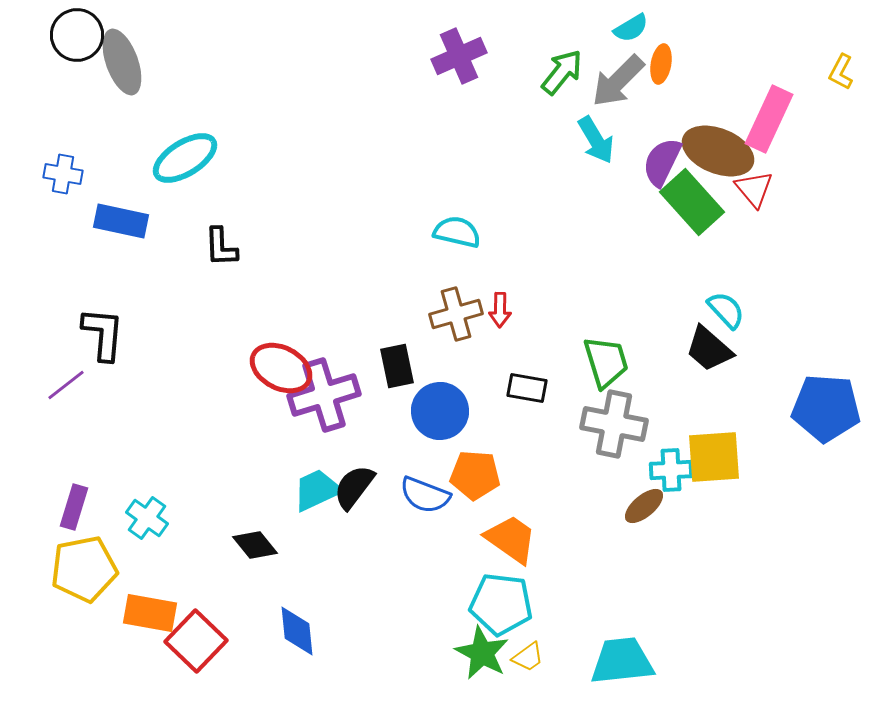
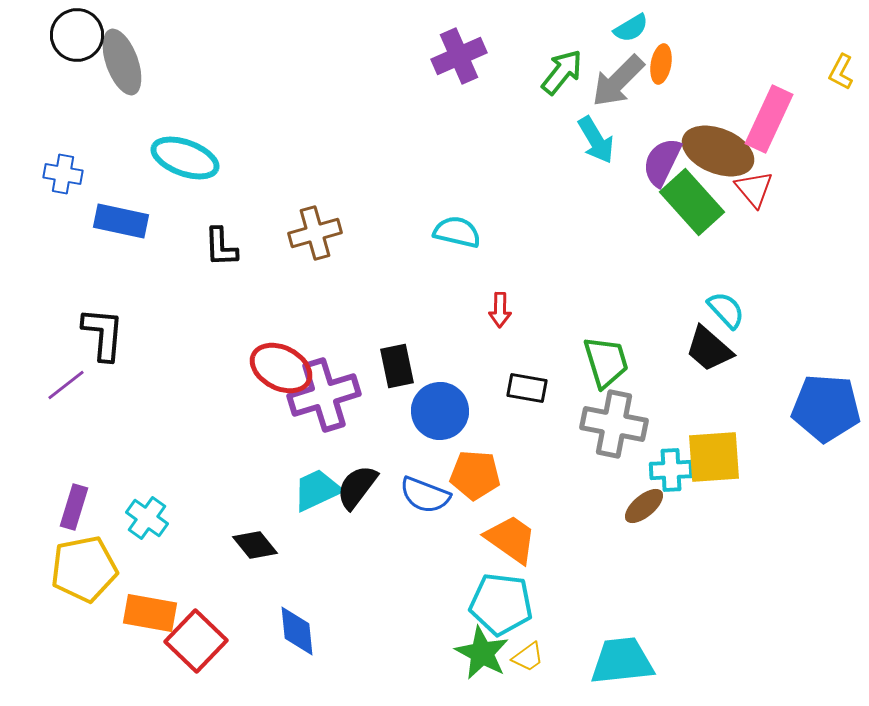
cyan ellipse at (185, 158): rotated 52 degrees clockwise
brown cross at (456, 314): moved 141 px left, 81 px up
black semicircle at (354, 487): moved 3 px right
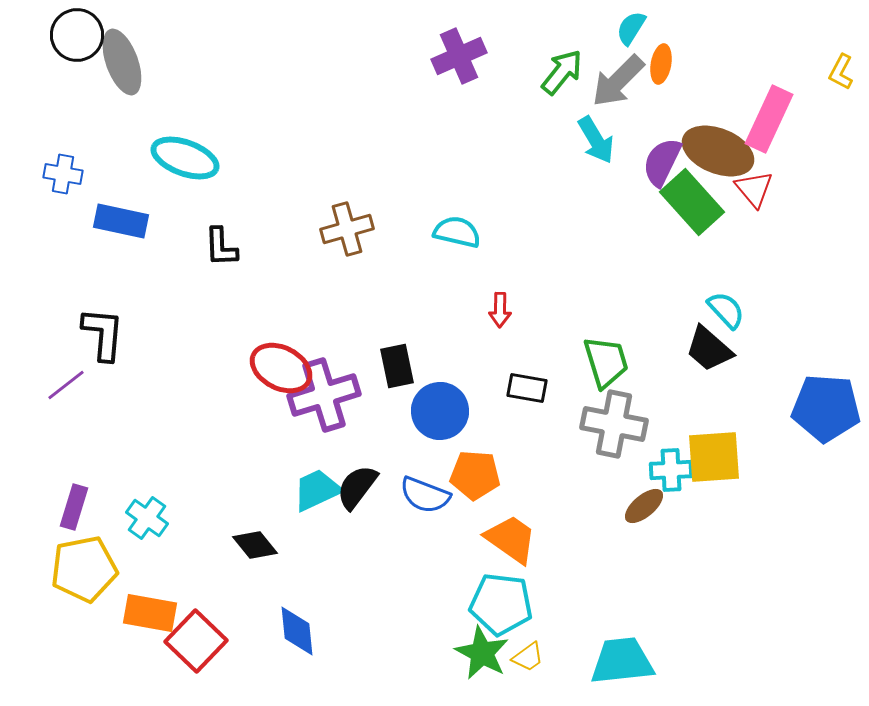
cyan semicircle at (631, 28): rotated 153 degrees clockwise
brown cross at (315, 233): moved 32 px right, 4 px up
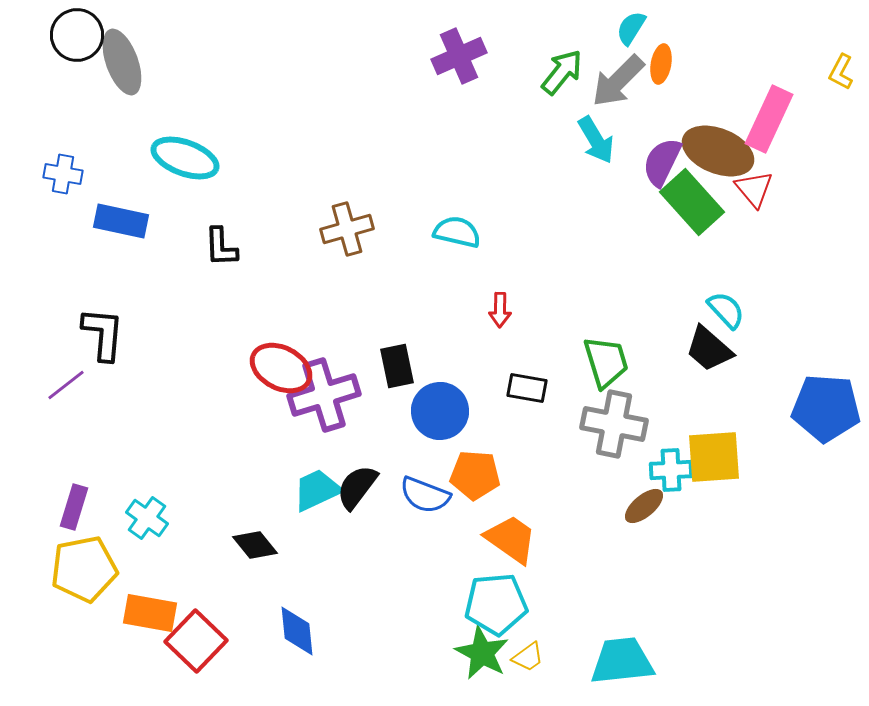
cyan pentagon at (501, 604): moved 5 px left; rotated 12 degrees counterclockwise
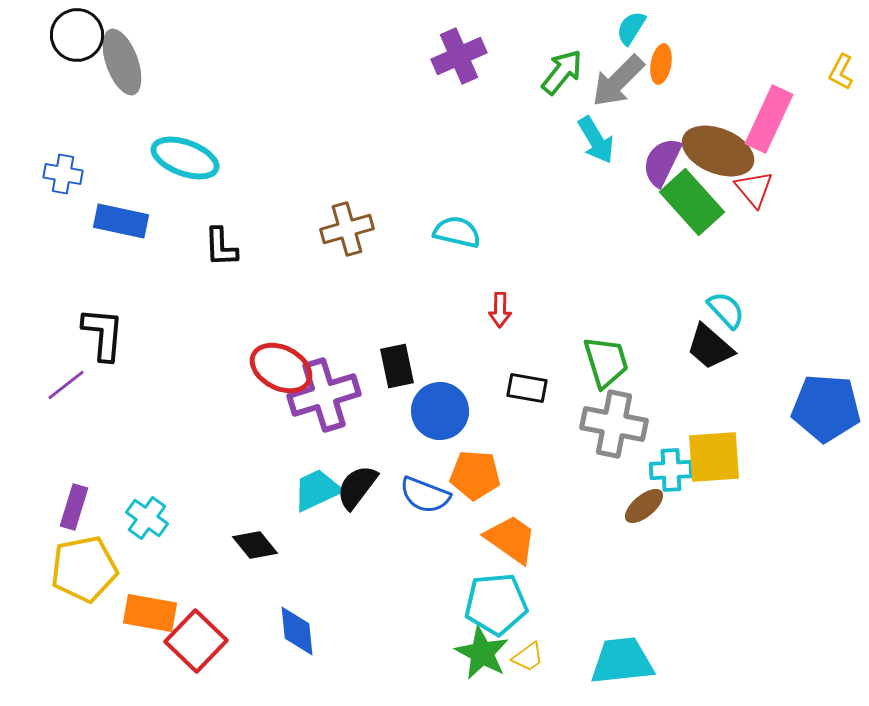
black trapezoid at (709, 349): moved 1 px right, 2 px up
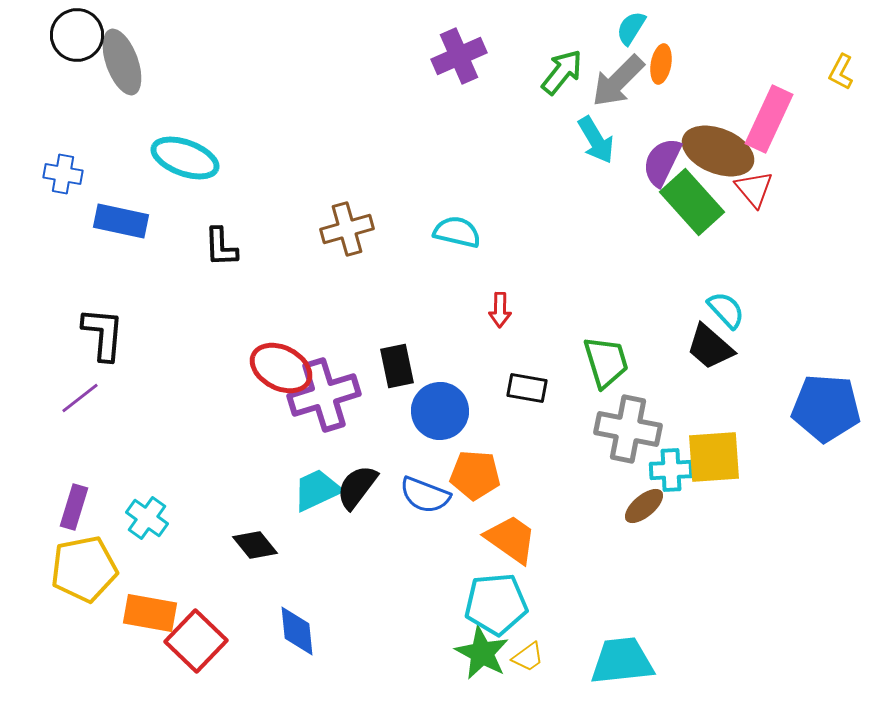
purple line at (66, 385): moved 14 px right, 13 px down
gray cross at (614, 424): moved 14 px right, 5 px down
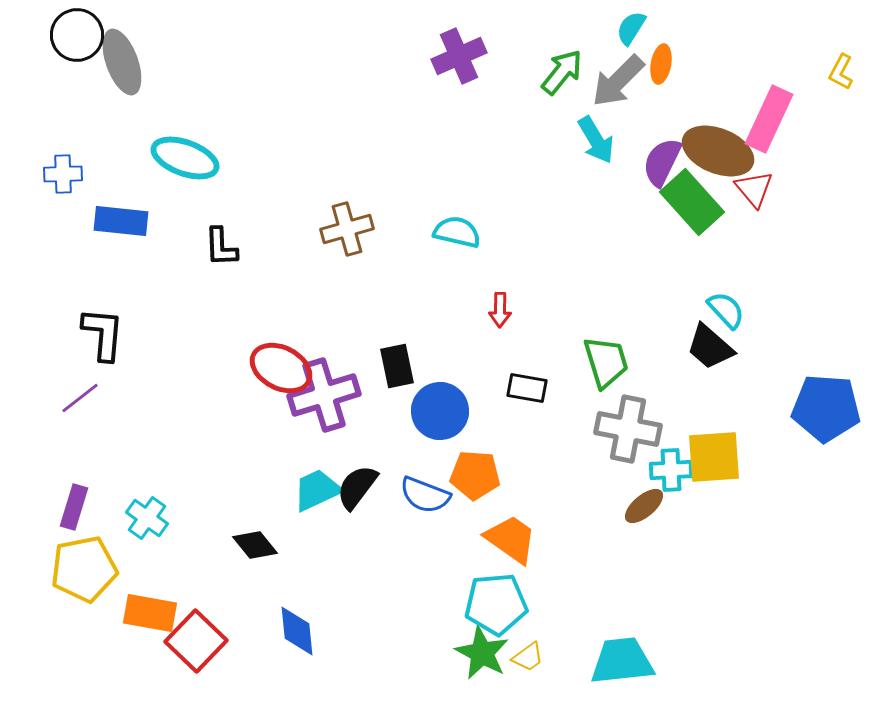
blue cross at (63, 174): rotated 12 degrees counterclockwise
blue rectangle at (121, 221): rotated 6 degrees counterclockwise
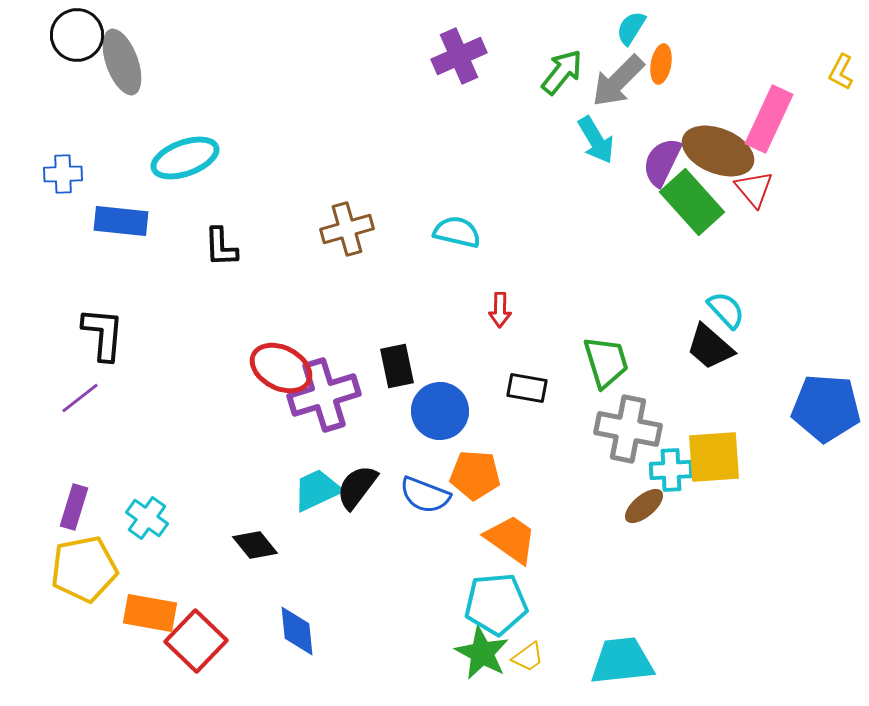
cyan ellipse at (185, 158): rotated 40 degrees counterclockwise
